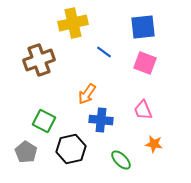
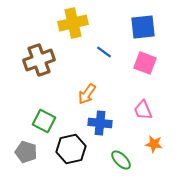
blue cross: moved 1 px left, 3 px down
gray pentagon: rotated 15 degrees counterclockwise
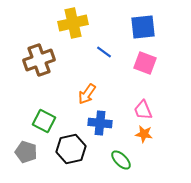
orange star: moved 10 px left, 10 px up
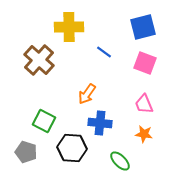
yellow cross: moved 4 px left, 4 px down; rotated 12 degrees clockwise
blue square: rotated 8 degrees counterclockwise
brown cross: rotated 28 degrees counterclockwise
pink trapezoid: moved 1 px right, 6 px up
black hexagon: moved 1 px right, 1 px up; rotated 16 degrees clockwise
green ellipse: moved 1 px left, 1 px down
